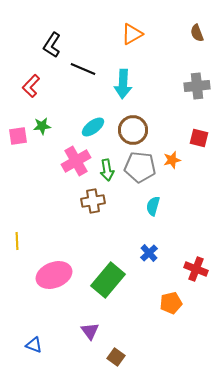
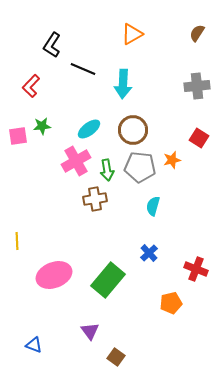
brown semicircle: rotated 54 degrees clockwise
cyan ellipse: moved 4 px left, 2 px down
red square: rotated 18 degrees clockwise
brown cross: moved 2 px right, 2 px up
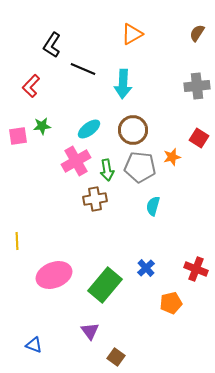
orange star: moved 3 px up
blue cross: moved 3 px left, 15 px down
green rectangle: moved 3 px left, 5 px down
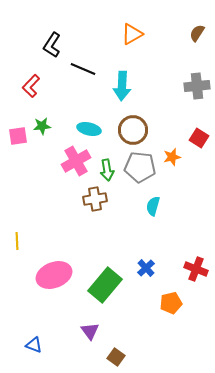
cyan arrow: moved 1 px left, 2 px down
cyan ellipse: rotated 50 degrees clockwise
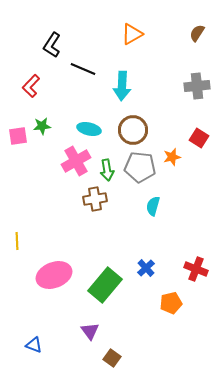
brown square: moved 4 px left, 1 px down
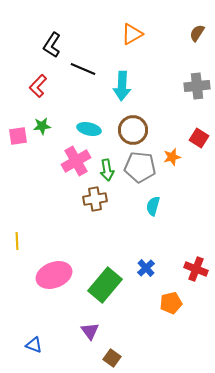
red L-shape: moved 7 px right
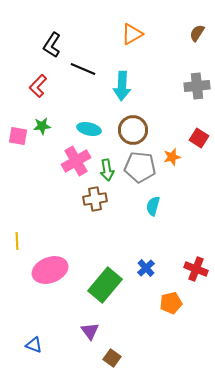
pink square: rotated 18 degrees clockwise
pink ellipse: moved 4 px left, 5 px up
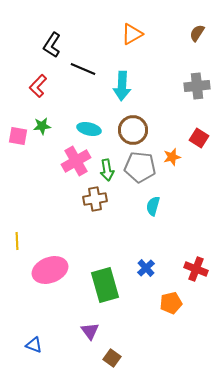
green rectangle: rotated 56 degrees counterclockwise
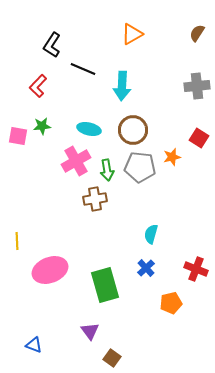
cyan semicircle: moved 2 px left, 28 px down
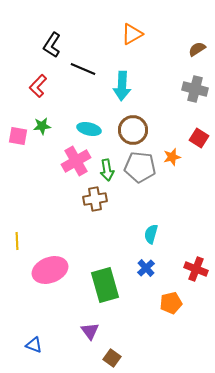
brown semicircle: moved 16 px down; rotated 24 degrees clockwise
gray cross: moved 2 px left, 3 px down; rotated 20 degrees clockwise
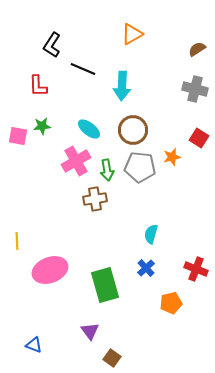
red L-shape: rotated 45 degrees counterclockwise
cyan ellipse: rotated 25 degrees clockwise
